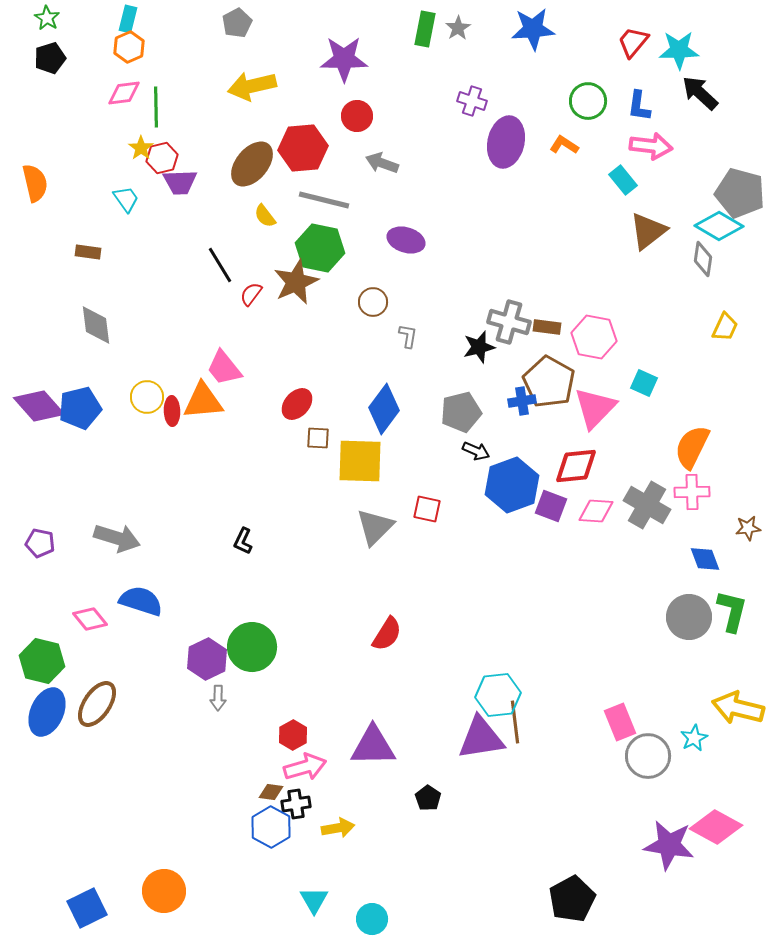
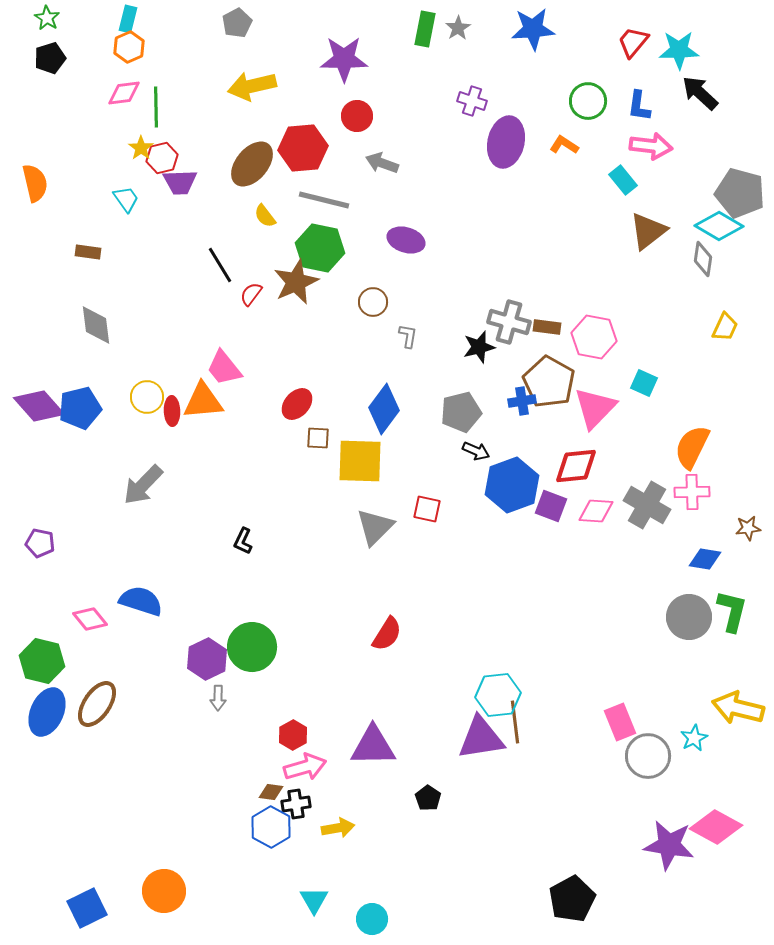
gray arrow at (117, 538): moved 26 px right, 53 px up; rotated 117 degrees clockwise
blue diamond at (705, 559): rotated 60 degrees counterclockwise
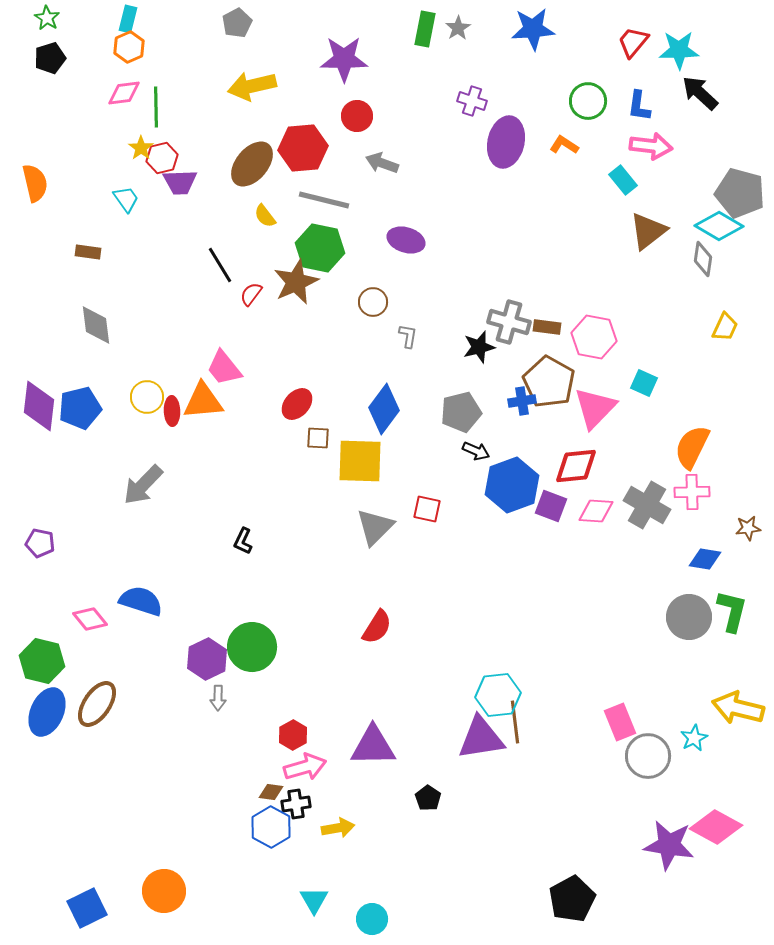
purple diamond at (39, 406): rotated 48 degrees clockwise
red semicircle at (387, 634): moved 10 px left, 7 px up
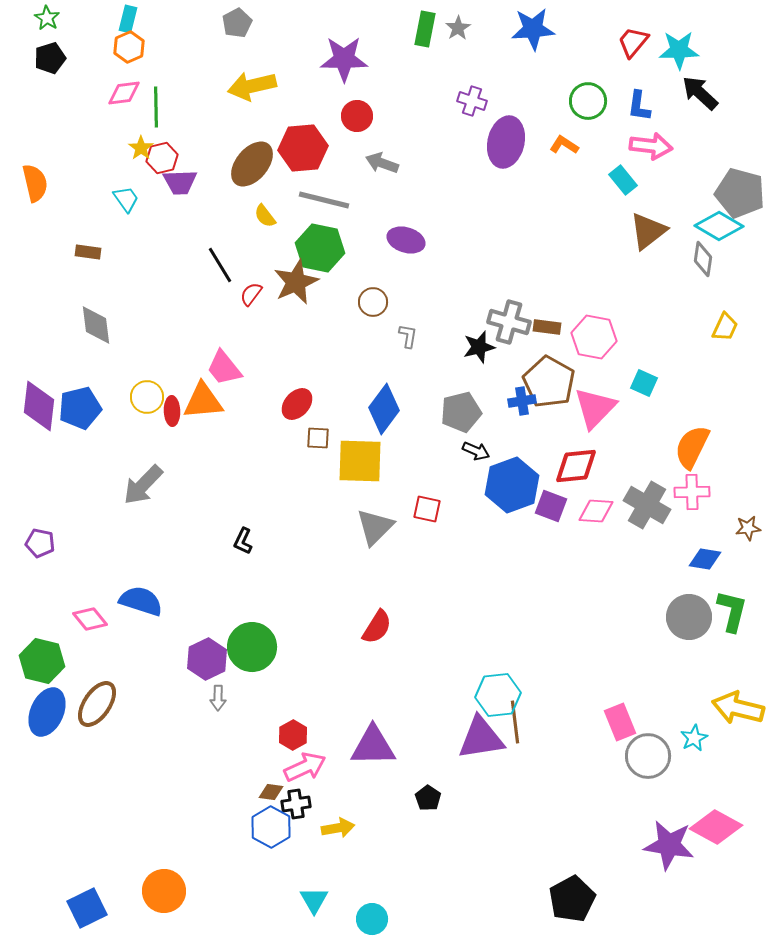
pink arrow at (305, 767): rotated 9 degrees counterclockwise
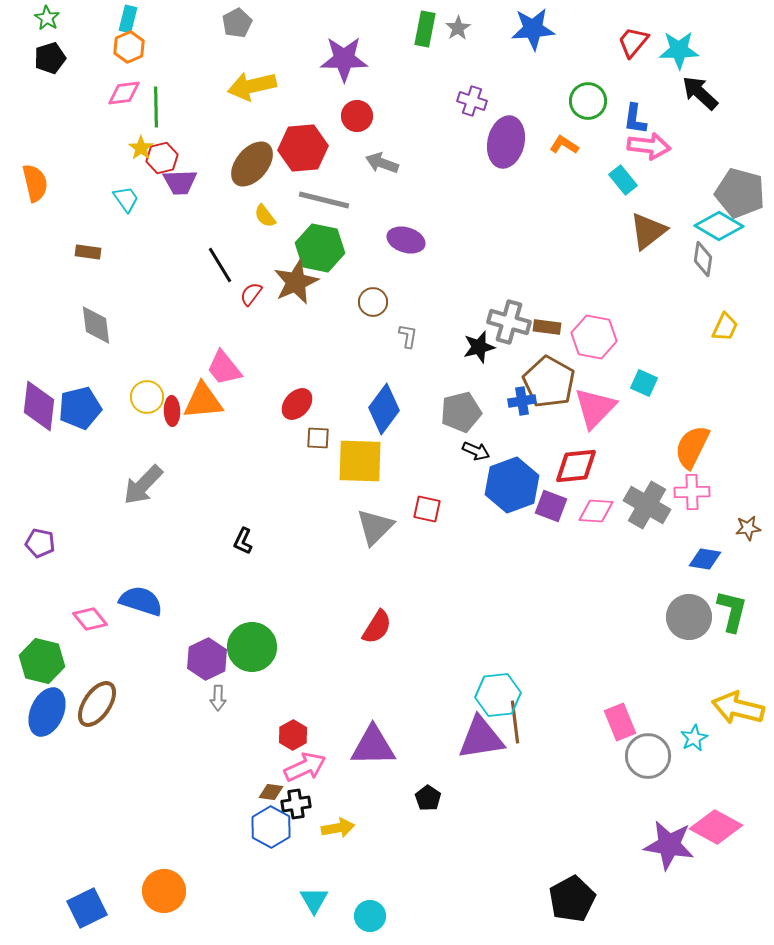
blue L-shape at (639, 106): moved 4 px left, 13 px down
pink arrow at (651, 146): moved 2 px left
cyan circle at (372, 919): moved 2 px left, 3 px up
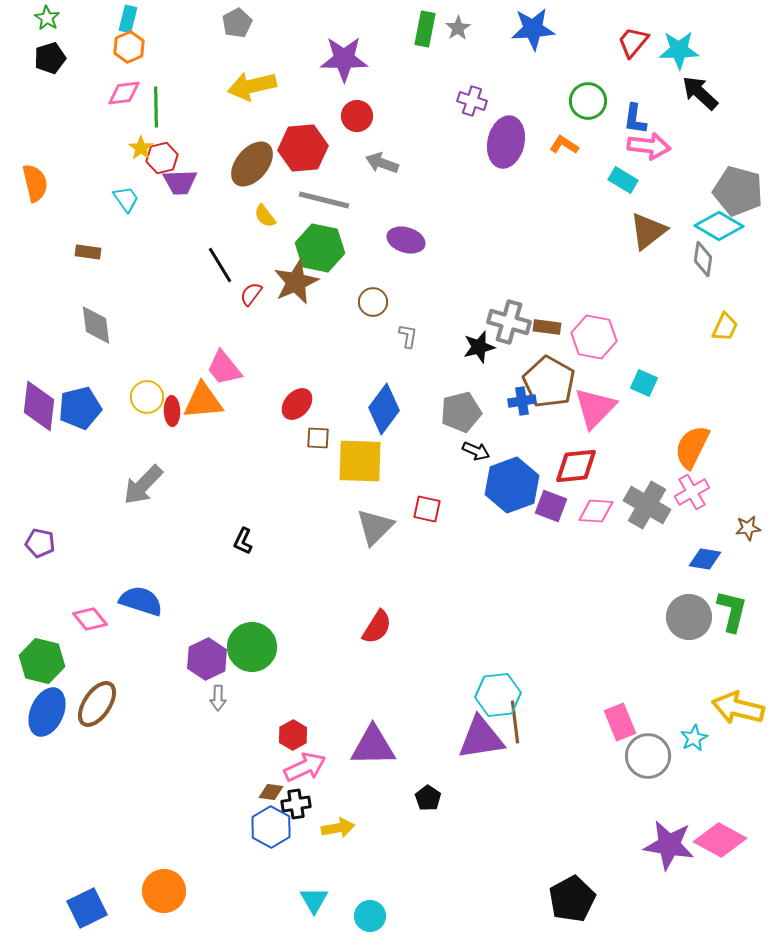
cyan rectangle at (623, 180): rotated 20 degrees counterclockwise
gray pentagon at (740, 193): moved 2 px left, 2 px up
pink cross at (692, 492): rotated 28 degrees counterclockwise
pink diamond at (716, 827): moved 4 px right, 13 px down
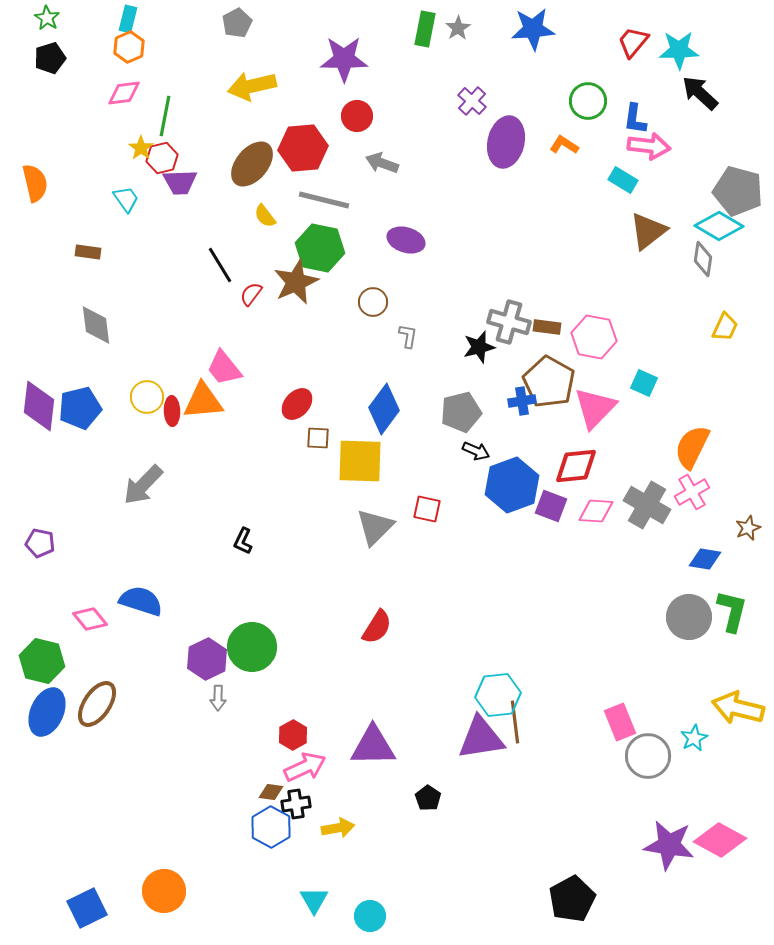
purple cross at (472, 101): rotated 24 degrees clockwise
green line at (156, 107): moved 9 px right, 9 px down; rotated 12 degrees clockwise
brown star at (748, 528): rotated 15 degrees counterclockwise
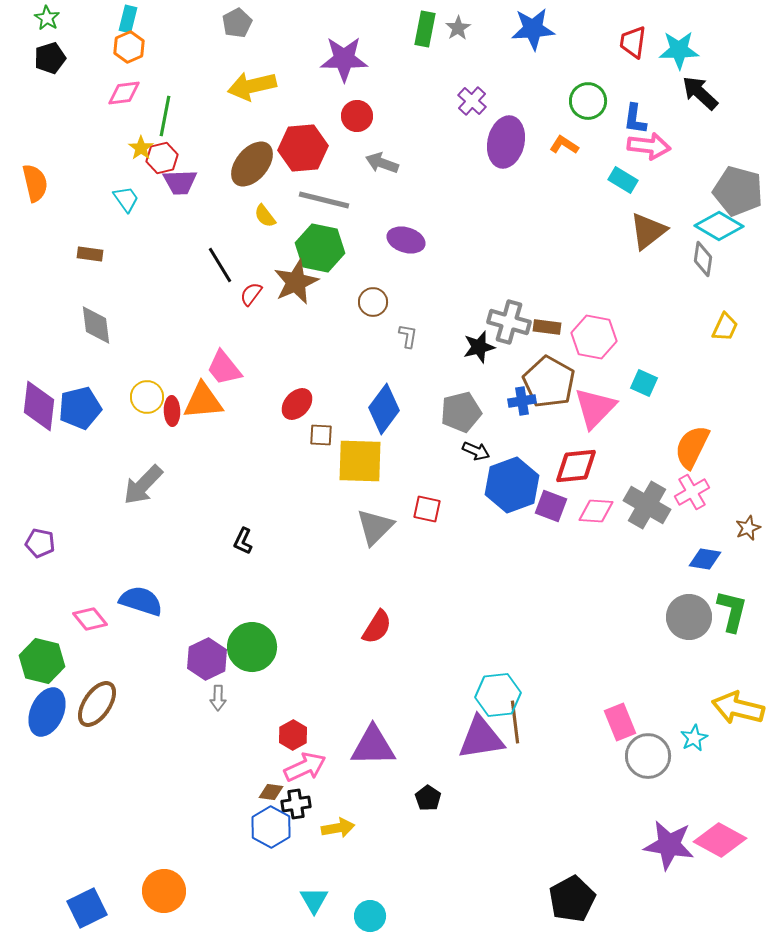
red trapezoid at (633, 42): rotated 32 degrees counterclockwise
brown rectangle at (88, 252): moved 2 px right, 2 px down
brown square at (318, 438): moved 3 px right, 3 px up
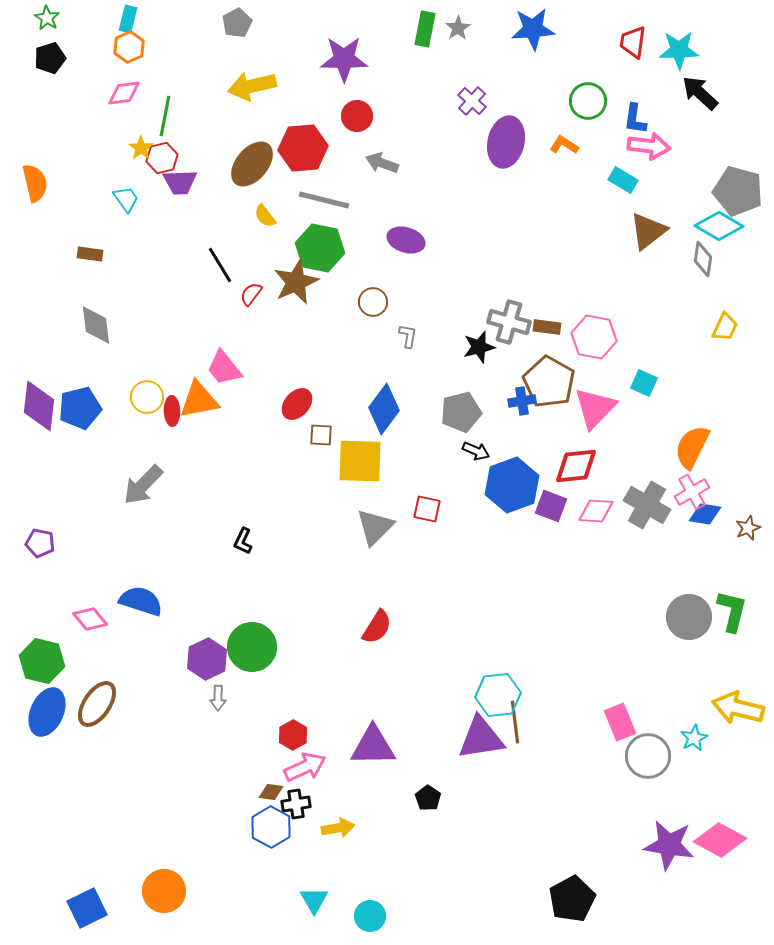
orange triangle at (203, 401): moved 4 px left, 1 px up; rotated 6 degrees counterclockwise
blue diamond at (705, 559): moved 45 px up
